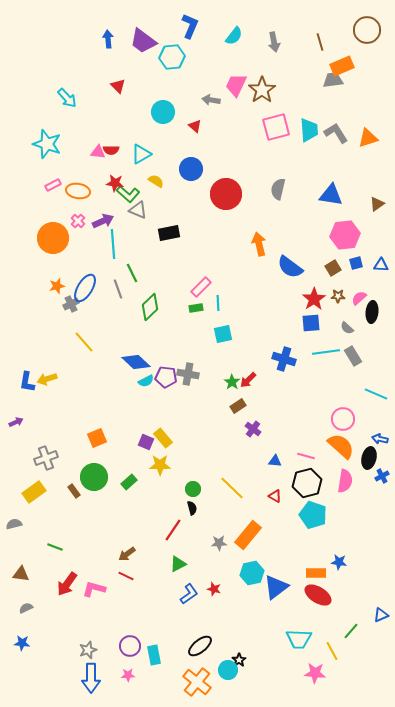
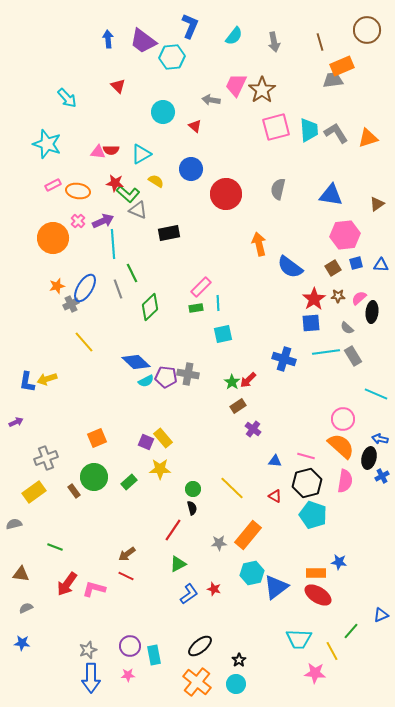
yellow star at (160, 465): moved 4 px down
cyan circle at (228, 670): moved 8 px right, 14 px down
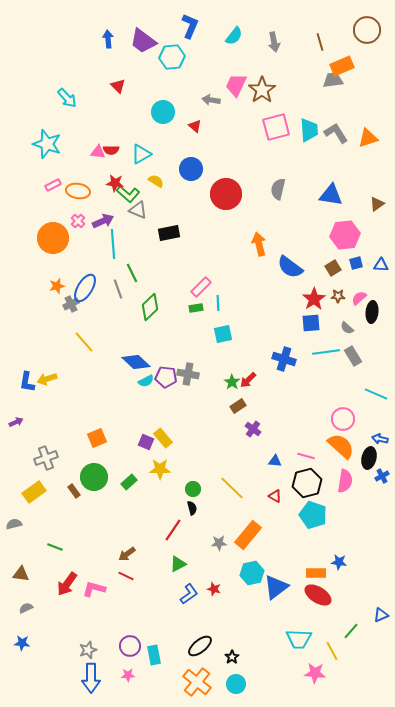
black star at (239, 660): moved 7 px left, 3 px up
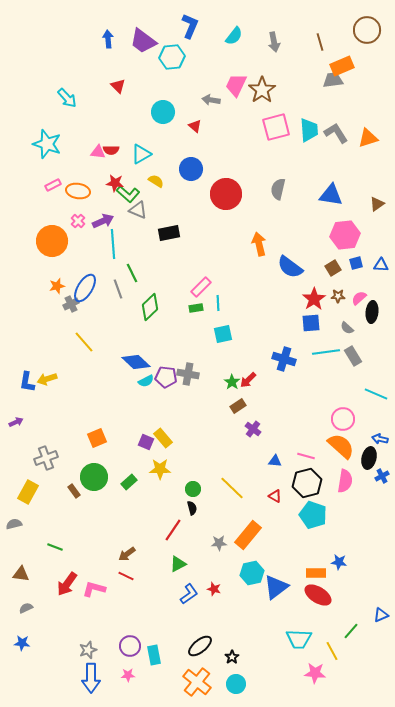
orange circle at (53, 238): moved 1 px left, 3 px down
yellow rectangle at (34, 492): moved 6 px left; rotated 25 degrees counterclockwise
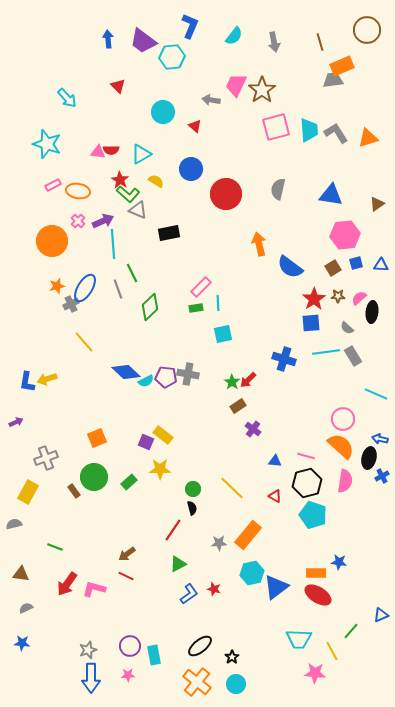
red star at (115, 183): moved 5 px right, 3 px up; rotated 24 degrees clockwise
blue diamond at (136, 362): moved 10 px left, 10 px down
yellow rectangle at (163, 438): moved 3 px up; rotated 12 degrees counterclockwise
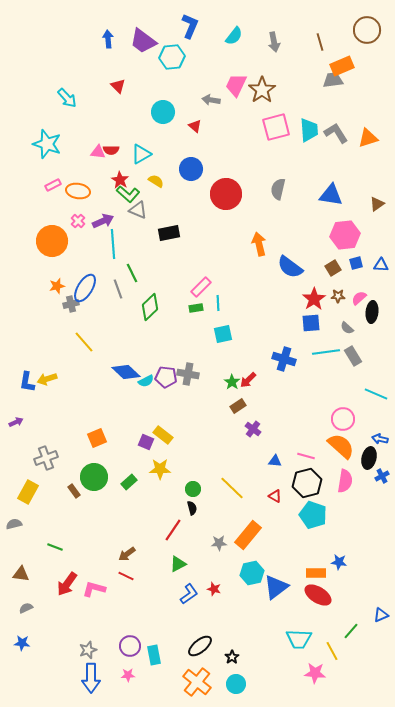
gray cross at (71, 304): rotated 14 degrees clockwise
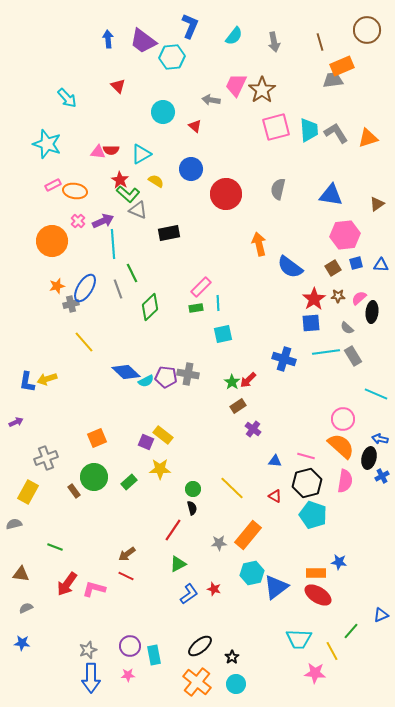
orange ellipse at (78, 191): moved 3 px left
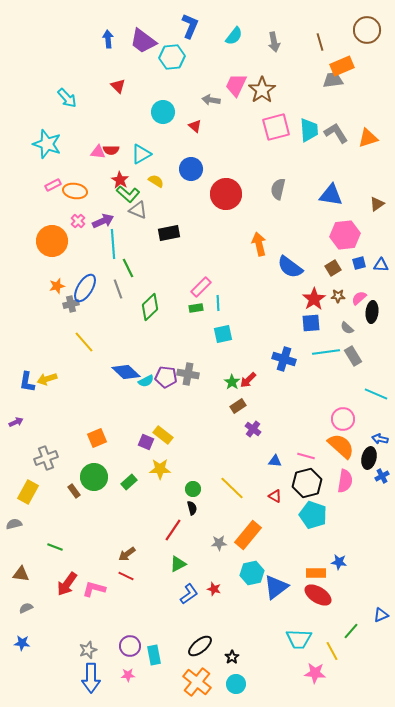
blue square at (356, 263): moved 3 px right
green line at (132, 273): moved 4 px left, 5 px up
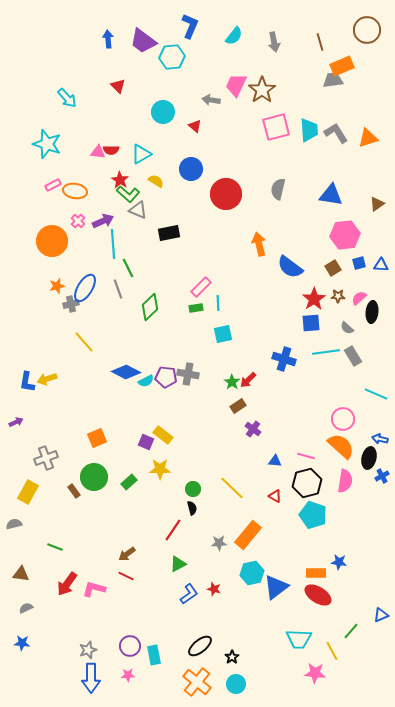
blue diamond at (126, 372): rotated 16 degrees counterclockwise
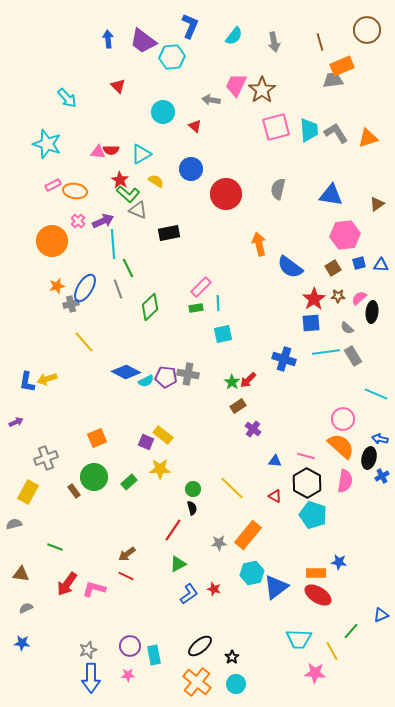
black hexagon at (307, 483): rotated 16 degrees counterclockwise
